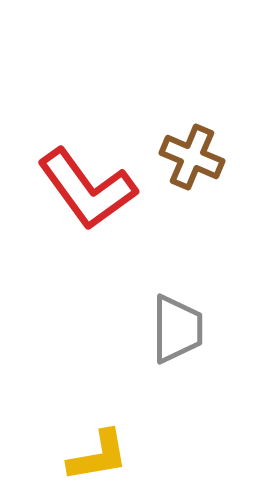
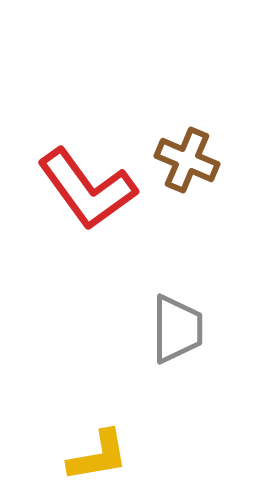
brown cross: moved 5 px left, 3 px down
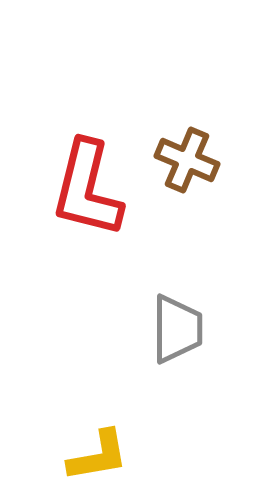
red L-shape: rotated 50 degrees clockwise
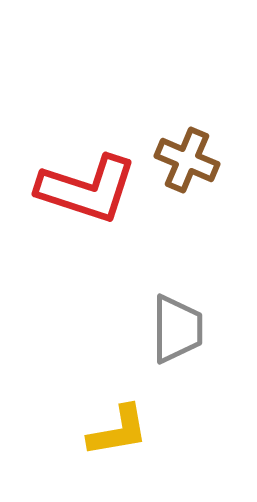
red L-shape: rotated 86 degrees counterclockwise
yellow L-shape: moved 20 px right, 25 px up
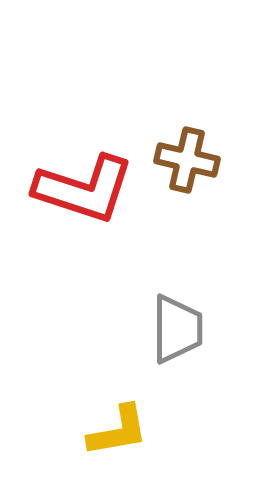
brown cross: rotated 10 degrees counterclockwise
red L-shape: moved 3 px left
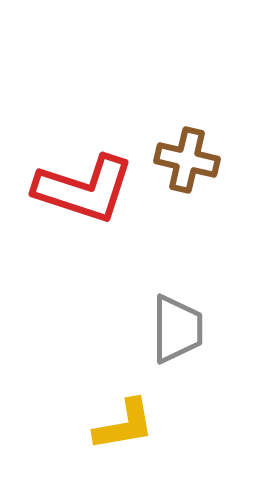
yellow L-shape: moved 6 px right, 6 px up
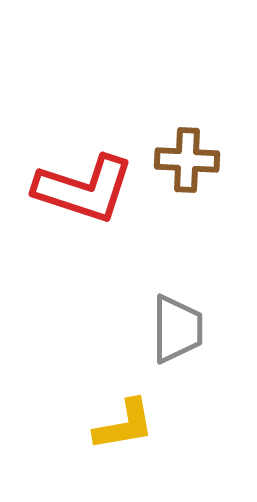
brown cross: rotated 10 degrees counterclockwise
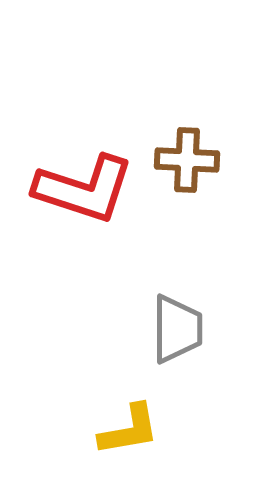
yellow L-shape: moved 5 px right, 5 px down
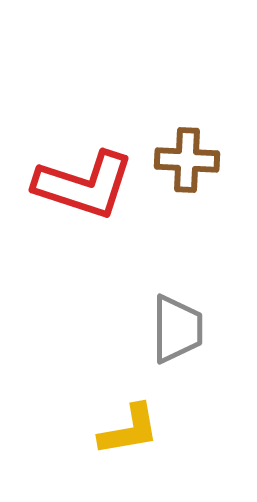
red L-shape: moved 4 px up
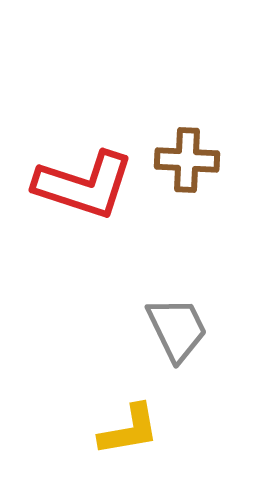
gray trapezoid: rotated 26 degrees counterclockwise
